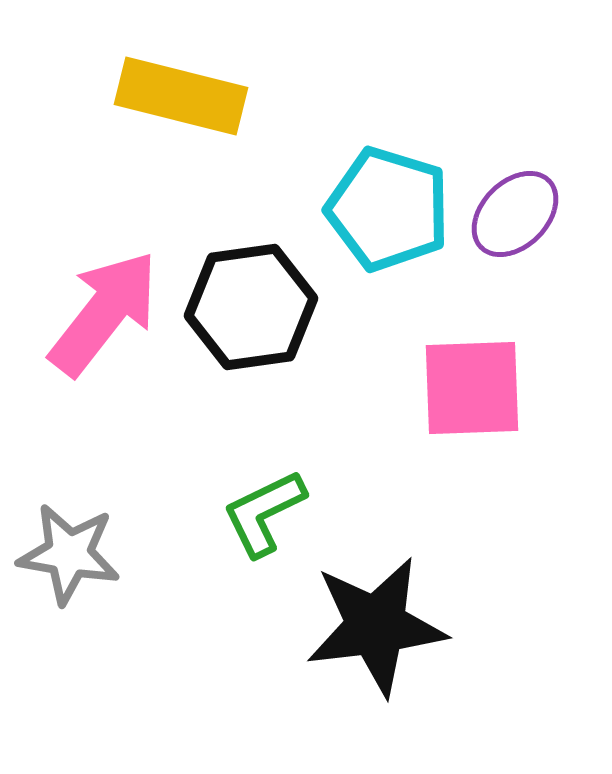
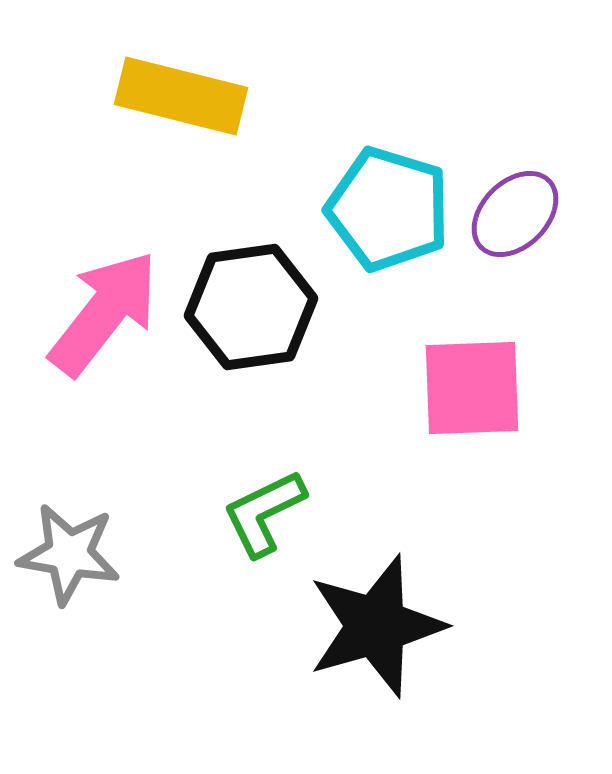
black star: rotated 9 degrees counterclockwise
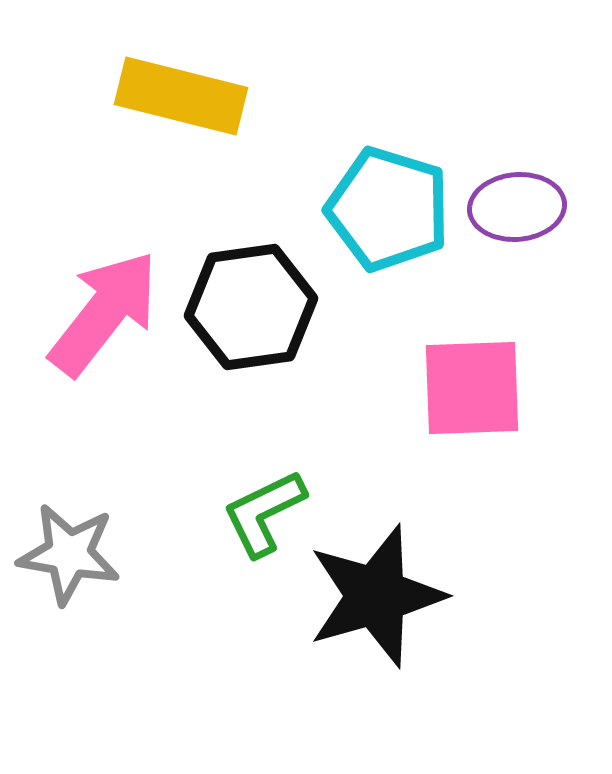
purple ellipse: moved 2 px right, 7 px up; rotated 40 degrees clockwise
black star: moved 30 px up
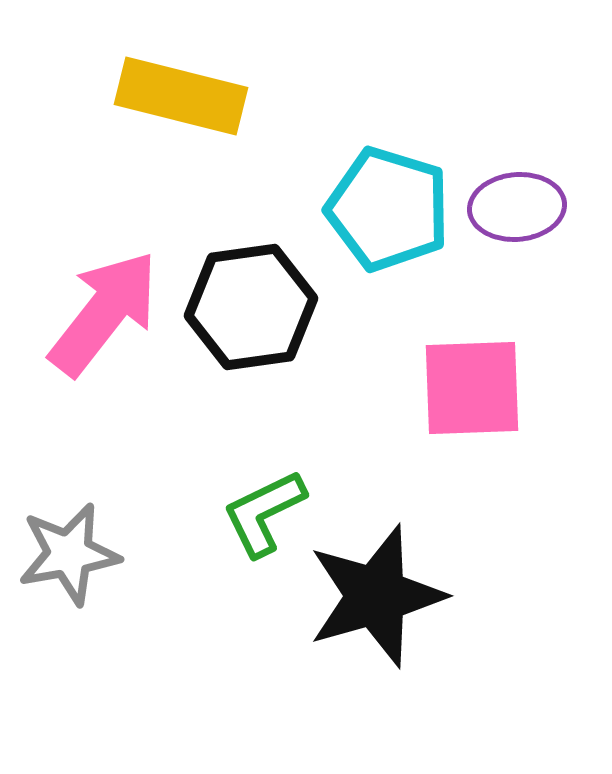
gray star: rotated 20 degrees counterclockwise
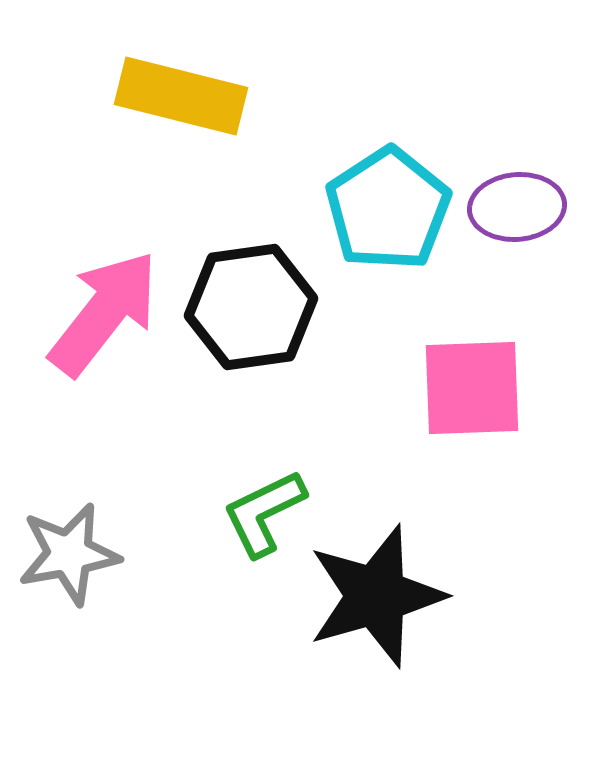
cyan pentagon: rotated 22 degrees clockwise
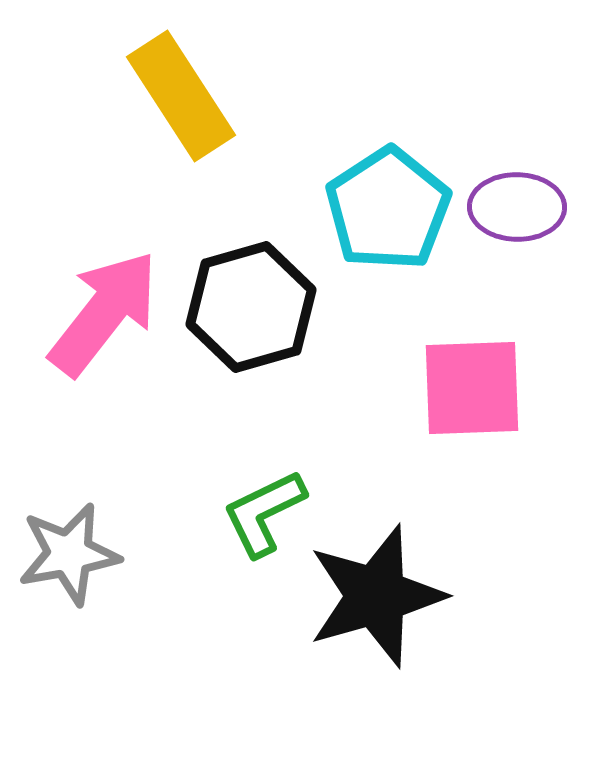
yellow rectangle: rotated 43 degrees clockwise
purple ellipse: rotated 6 degrees clockwise
black hexagon: rotated 8 degrees counterclockwise
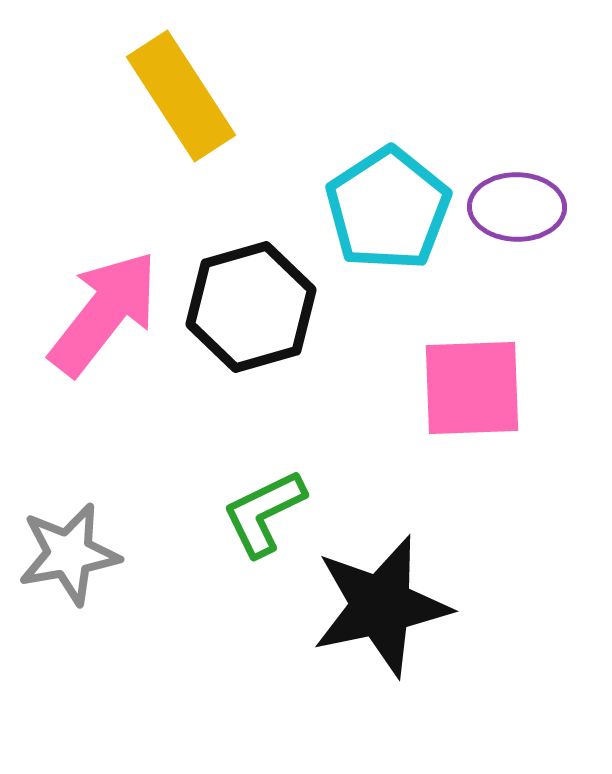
black star: moved 5 px right, 10 px down; rotated 4 degrees clockwise
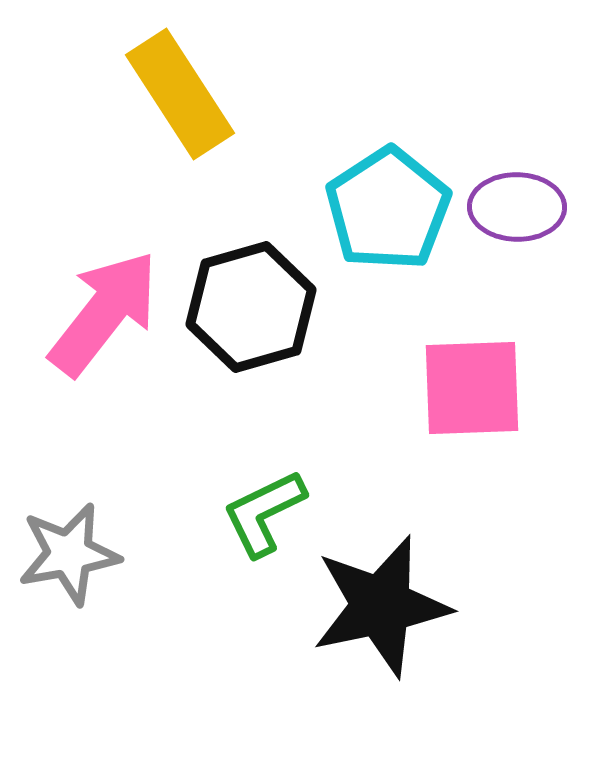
yellow rectangle: moved 1 px left, 2 px up
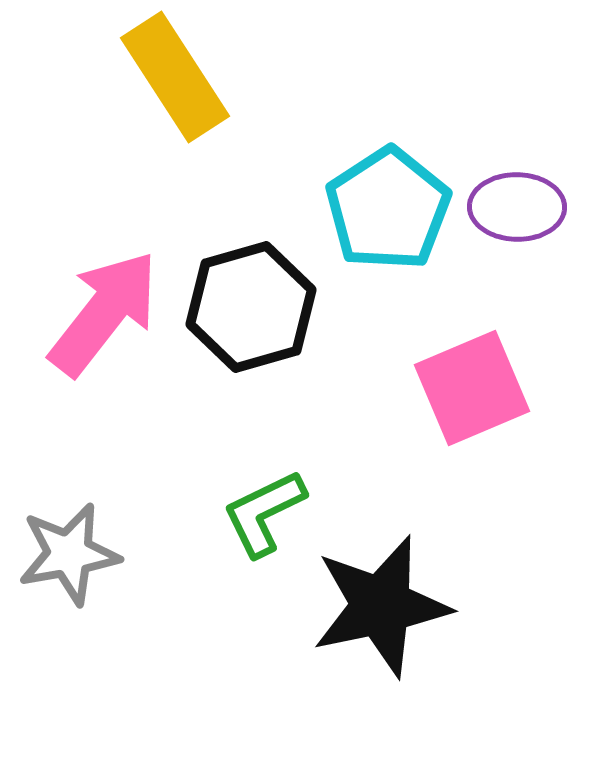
yellow rectangle: moved 5 px left, 17 px up
pink square: rotated 21 degrees counterclockwise
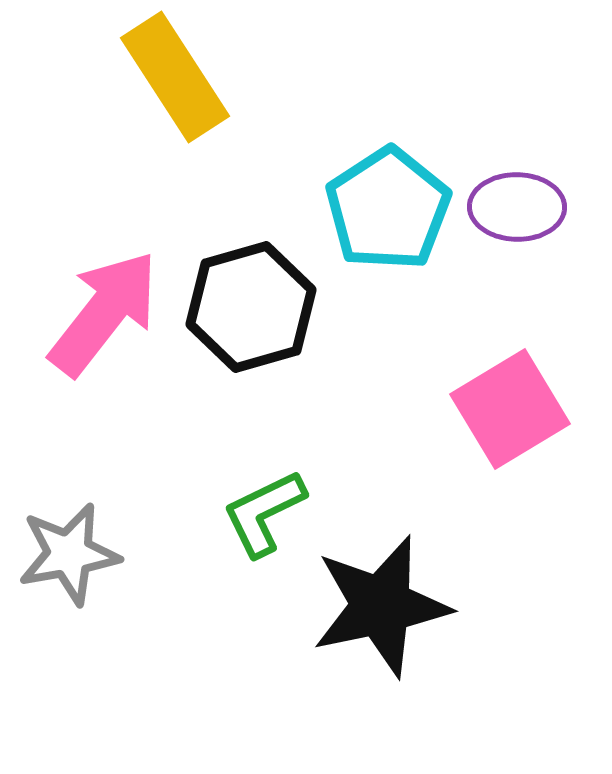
pink square: moved 38 px right, 21 px down; rotated 8 degrees counterclockwise
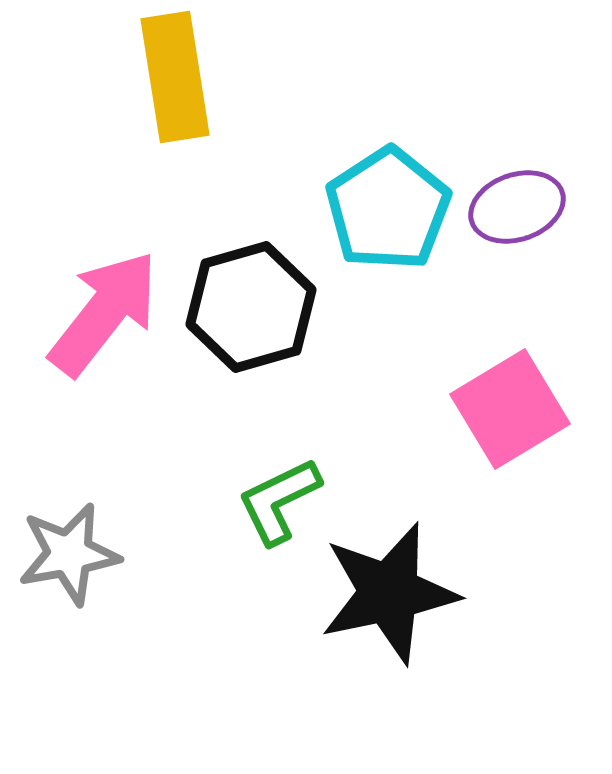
yellow rectangle: rotated 24 degrees clockwise
purple ellipse: rotated 20 degrees counterclockwise
green L-shape: moved 15 px right, 12 px up
black star: moved 8 px right, 13 px up
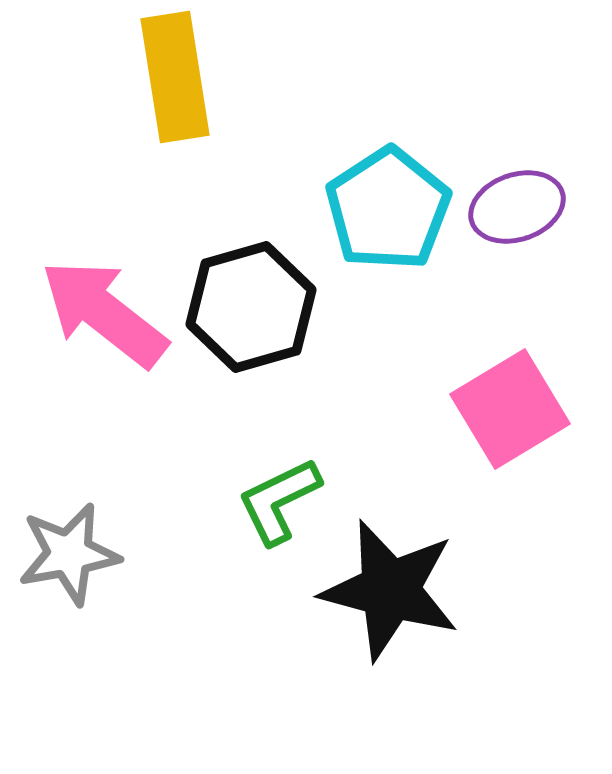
pink arrow: rotated 90 degrees counterclockwise
black star: moved 1 px right, 3 px up; rotated 27 degrees clockwise
